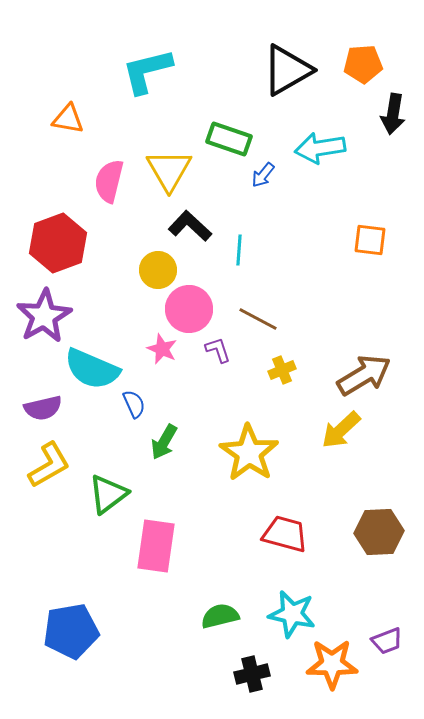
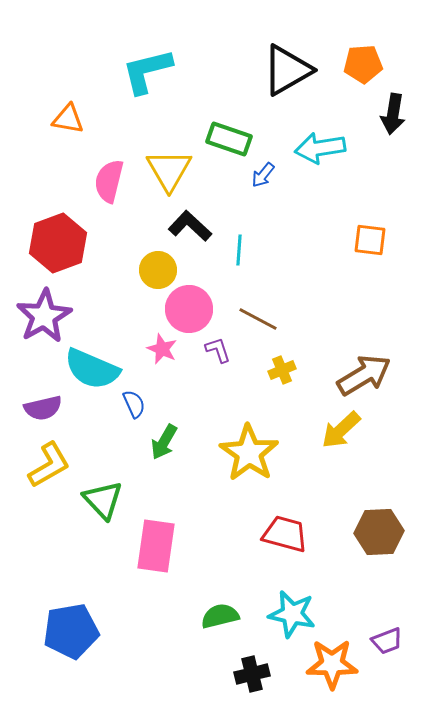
green triangle: moved 5 px left, 6 px down; rotated 36 degrees counterclockwise
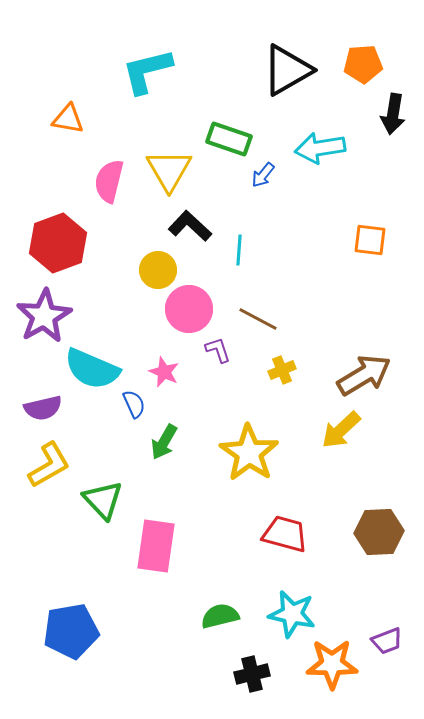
pink star: moved 2 px right, 23 px down
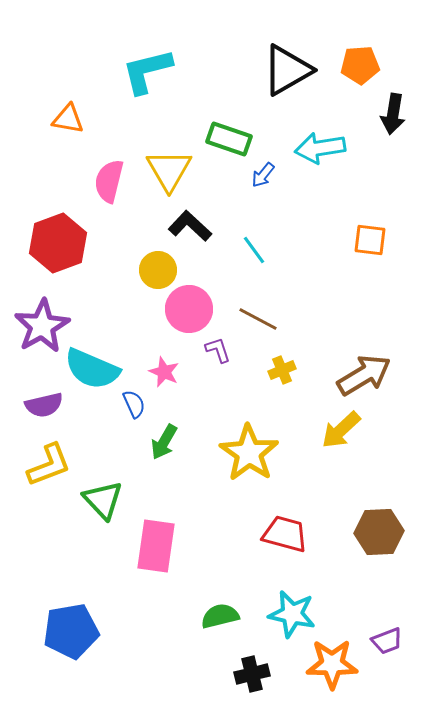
orange pentagon: moved 3 px left, 1 px down
cyan line: moved 15 px right; rotated 40 degrees counterclockwise
purple star: moved 2 px left, 10 px down
purple semicircle: moved 1 px right, 3 px up
yellow L-shape: rotated 9 degrees clockwise
